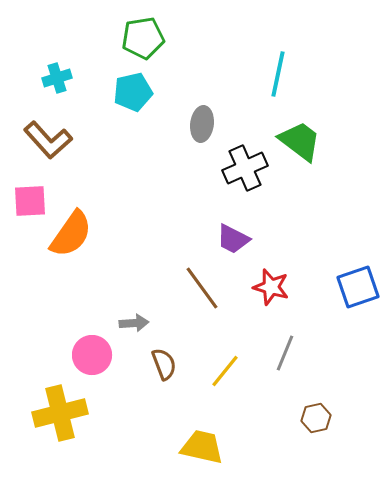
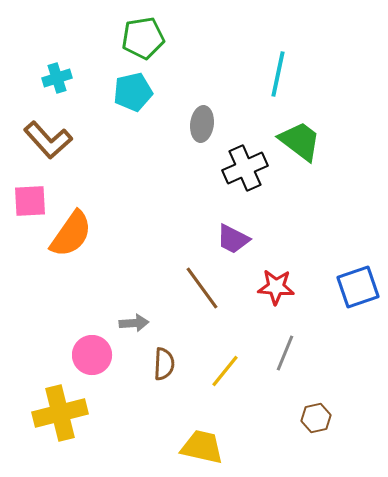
red star: moved 5 px right; rotated 12 degrees counterclockwise
brown semicircle: rotated 24 degrees clockwise
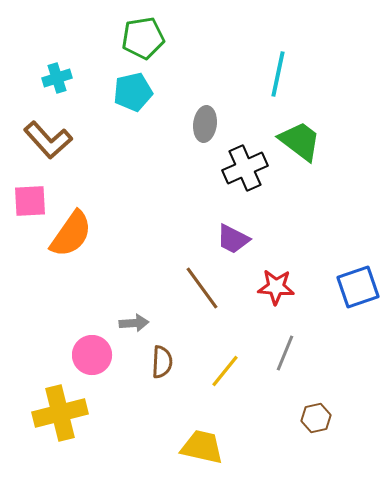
gray ellipse: moved 3 px right
brown semicircle: moved 2 px left, 2 px up
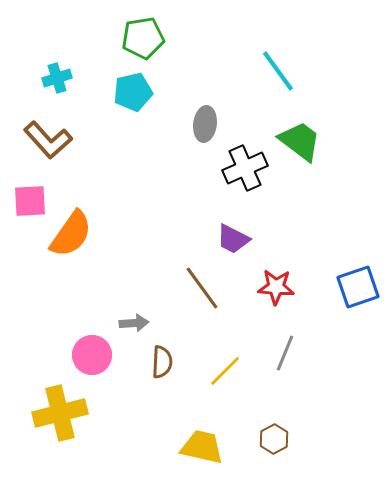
cyan line: moved 3 px up; rotated 48 degrees counterclockwise
yellow line: rotated 6 degrees clockwise
brown hexagon: moved 42 px left, 21 px down; rotated 16 degrees counterclockwise
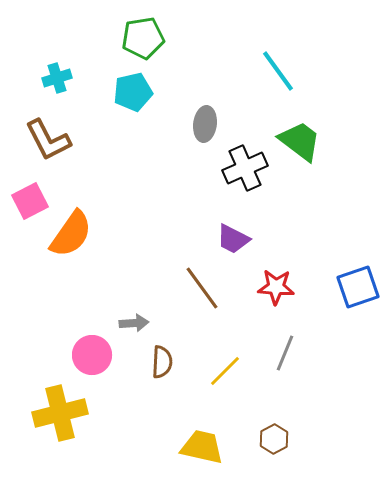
brown L-shape: rotated 15 degrees clockwise
pink square: rotated 24 degrees counterclockwise
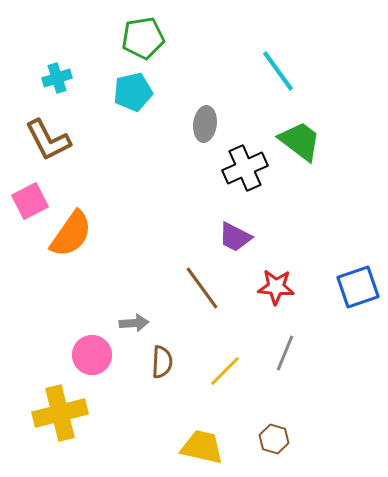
purple trapezoid: moved 2 px right, 2 px up
brown hexagon: rotated 16 degrees counterclockwise
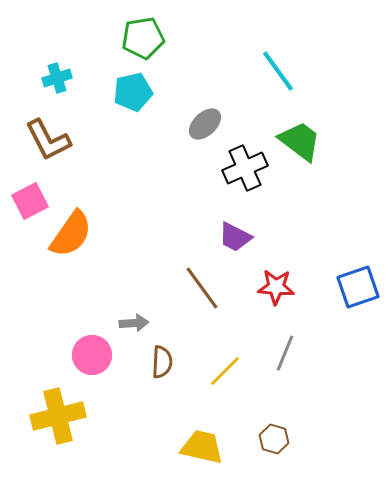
gray ellipse: rotated 40 degrees clockwise
yellow cross: moved 2 px left, 3 px down
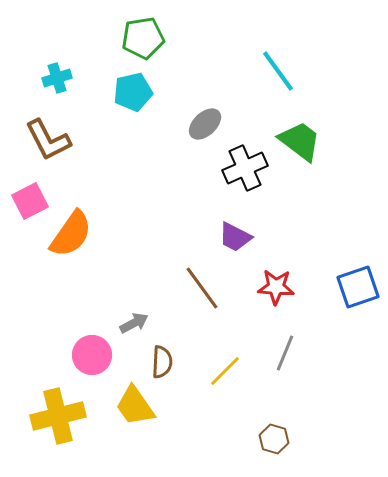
gray arrow: rotated 24 degrees counterclockwise
yellow trapezoid: moved 67 px left, 41 px up; rotated 138 degrees counterclockwise
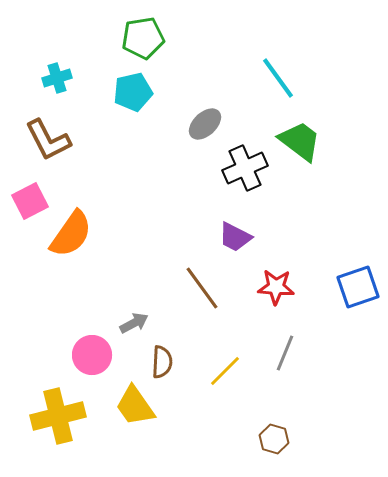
cyan line: moved 7 px down
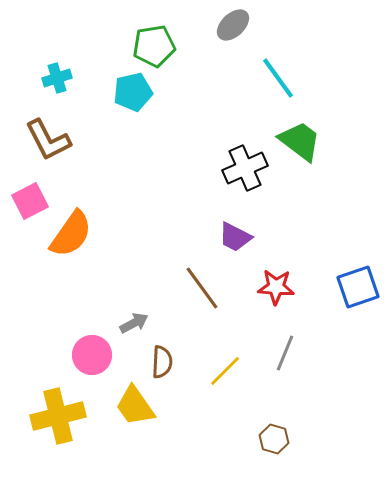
green pentagon: moved 11 px right, 8 px down
gray ellipse: moved 28 px right, 99 px up
